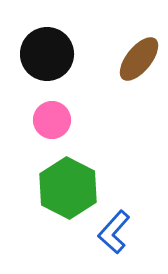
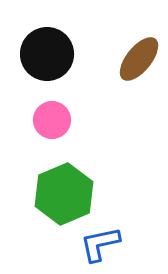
green hexagon: moved 4 px left, 6 px down; rotated 10 degrees clockwise
blue L-shape: moved 14 px left, 12 px down; rotated 36 degrees clockwise
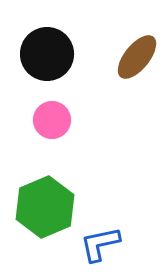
brown ellipse: moved 2 px left, 2 px up
green hexagon: moved 19 px left, 13 px down
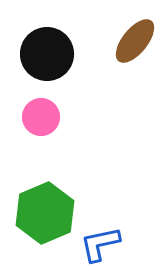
brown ellipse: moved 2 px left, 16 px up
pink circle: moved 11 px left, 3 px up
green hexagon: moved 6 px down
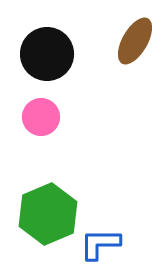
brown ellipse: rotated 9 degrees counterclockwise
green hexagon: moved 3 px right, 1 px down
blue L-shape: rotated 12 degrees clockwise
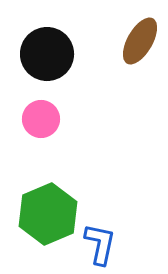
brown ellipse: moved 5 px right
pink circle: moved 2 px down
blue L-shape: rotated 102 degrees clockwise
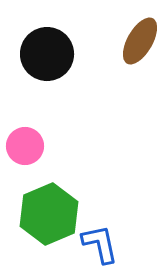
pink circle: moved 16 px left, 27 px down
green hexagon: moved 1 px right
blue L-shape: rotated 24 degrees counterclockwise
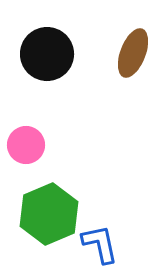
brown ellipse: moved 7 px left, 12 px down; rotated 9 degrees counterclockwise
pink circle: moved 1 px right, 1 px up
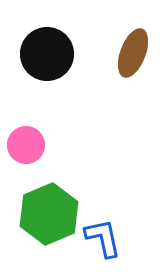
blue L-shape: moved 3 px right, 6 px up
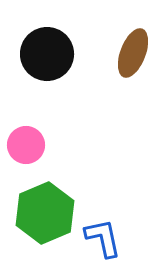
green hexagon: moved 4 px left, 1 px up
